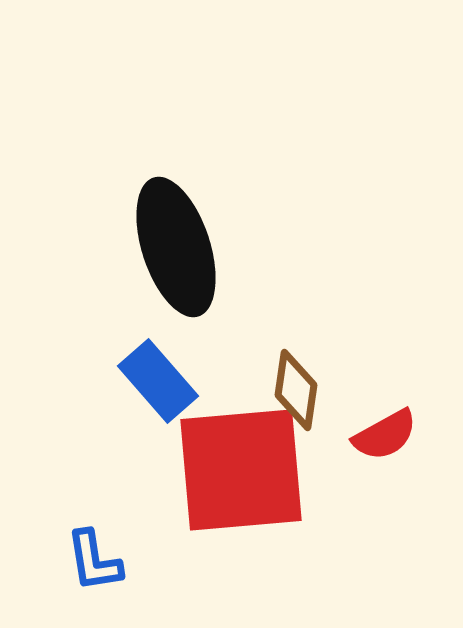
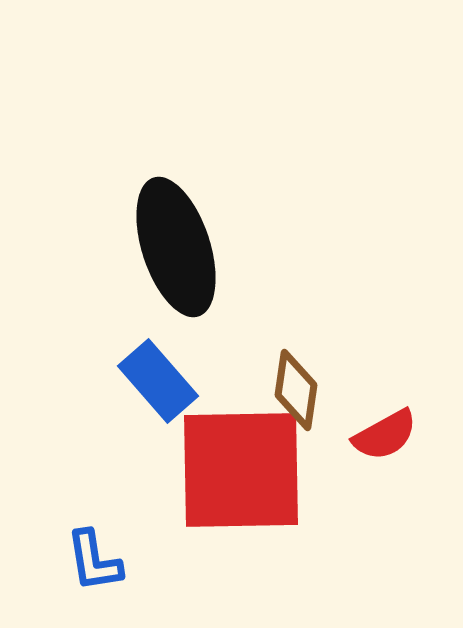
red square: rotated 4 degrees clockwise
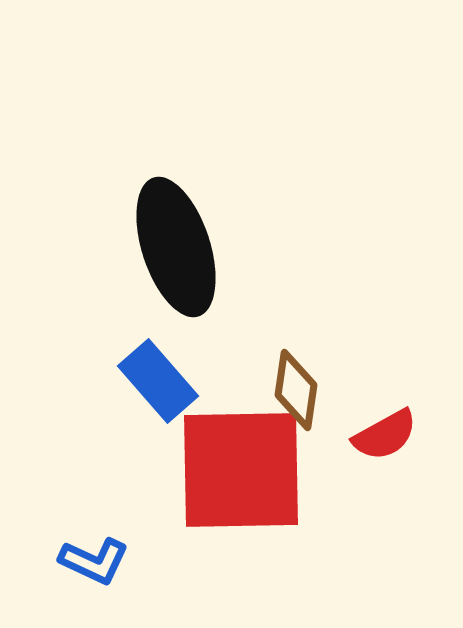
blue L-shape: rotated 56 degrees counterclockwise
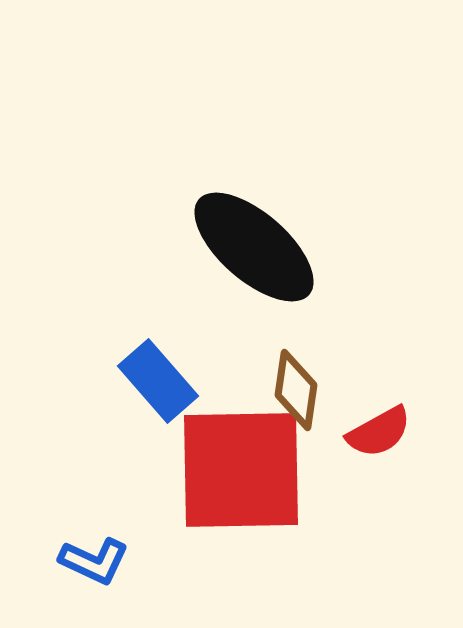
black ellipse: moved 78 px right; rotated 31 degrees counterclockwise
red semicircle: moved 6 px left, 3 px up
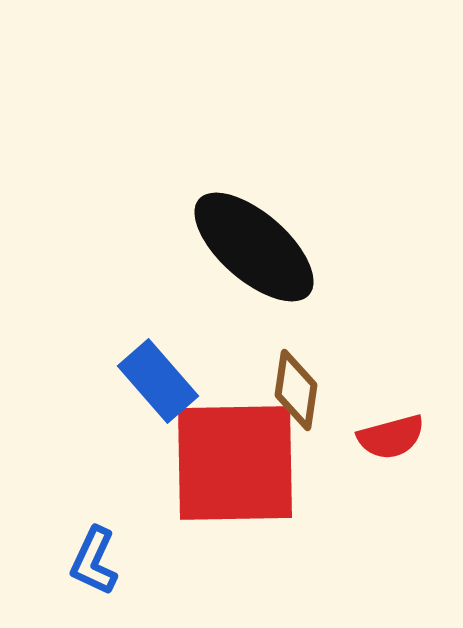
red semicircle: moved 12 px right, 5 px down; rotated 14 degrees clockwise
red square: moved 6 px left, 7 px up
blue L-shape: rotated 90 degrees clockwise
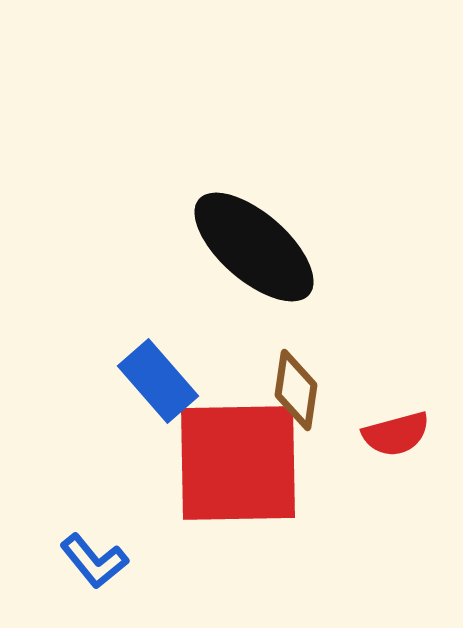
red semicircle: moved 5 px right, 3 px up
red square: moved 3 px right
blue L-shape: rotated 64 degrees counterclockwise
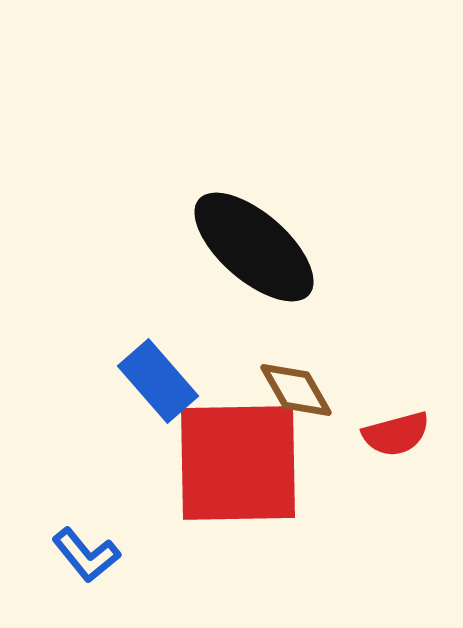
brown diamond: rotated 38 degrees counterclockwise
blue L-shape: moved 8 px left, 6 px up
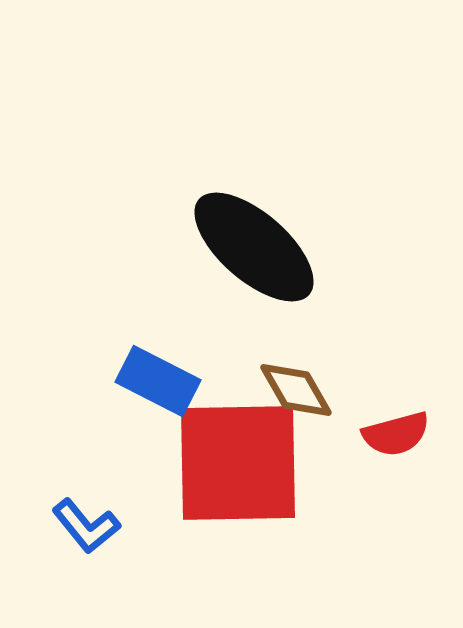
blue rectangle: rotated 22 degrees counterclockwise
blue L-shape: moved 29 px up
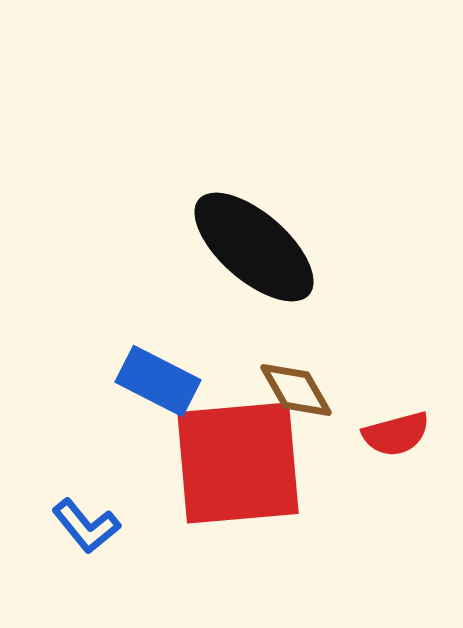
red square: rotated 4 degrees counterclockwise
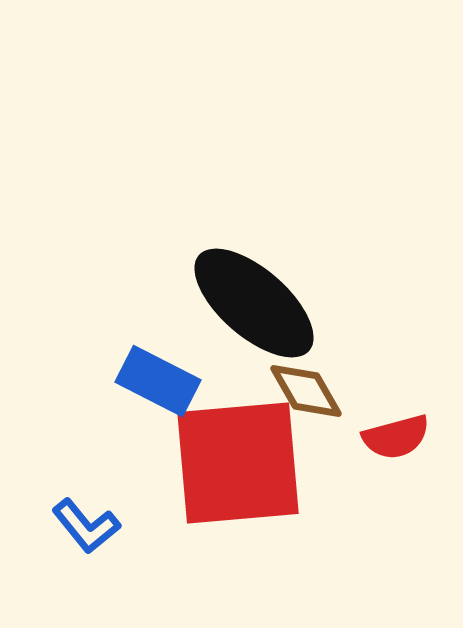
black ellipse: moved 56 px down
brown diamond: moved 10 px right, 1 px down
red semicircle: moved 3 px down
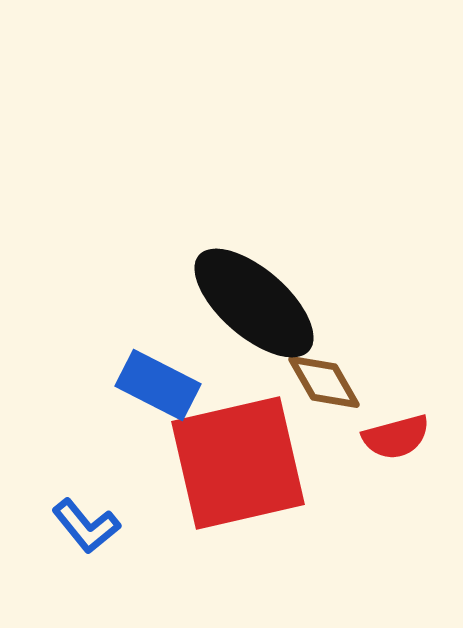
blue rectangle: moved 4 px down
brown diamond: moved 18 px right, 9 px up
red square: rotated 8 degrees counterclockwise
